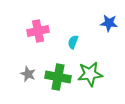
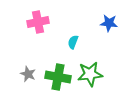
pink cross: moved 9 px up
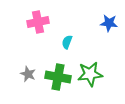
cyan semicircle: moved 6 px left
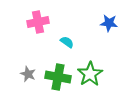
cyan semicircle: rotated 104 degrees clockwise
green star: rotated 25 degrees counterclockwise
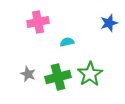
blue star: rotated 24 degrees counterclockwise
cyan semicircle: rotated 48 degrees counterclockwise
green cross: rotated 25 degrees counterclockwise
